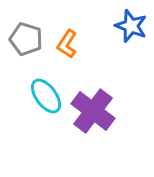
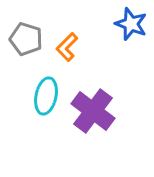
blue star: moved 2 px up
orange L-shape: moved 3 px down; rotated 12 degrees clockwise
cyan ellipse: rotated 48 degrees clockwise
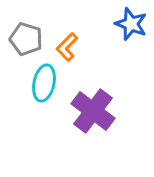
cyan ellipse: moved 2 px left, 13 px up
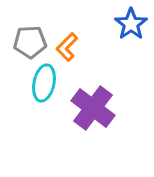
blue star: rotated 16 degrees clockwise
gray pentagon: moved 4 px right, 3 px down; rotated 20 degrees counterclockwise
purple cross: moved 3 px up
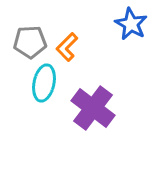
blue star: rotated 8 degrees counterclockwise
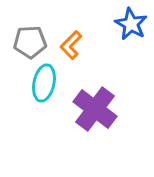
orange L-shape: moved 4 px right, 2 px up
purple cross: moved 2 px right, 1 px down
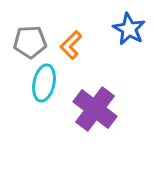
blue star: moved 2 px left, 5 px down
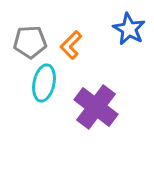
purple cross: moved 1 px right, 2 px up
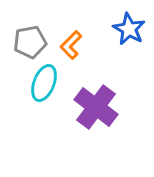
gray pentagon: rotated 8 degrees counterclockwise
cyan ellipse: rotated 9 degrees clockwise
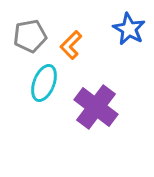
gray pentagon: moved 6 px up
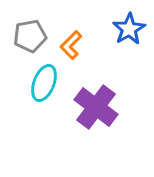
blue star: rotated 12 degrees clockwise
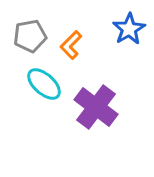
cyan ellipse: moved 1 px down; rotated 69 degrees counterclockwise
